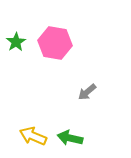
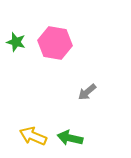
green star: rotated 24 degrees counterclockwise
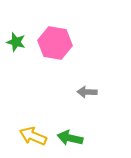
gray arrow: rotated 42 degrees clockwise
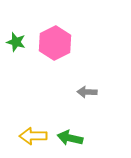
pink hexagon: rotated 24 degrees clockwise
yellow arrow: rotated 24 degrees counterclockwise
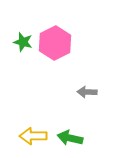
green star: moved 7 px right
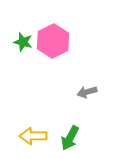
pink hexagon: moved 2 px left, 2 px up
gray arrow: rotated 18 degrees counterclockwise
green arrow: rotated 75 degrees counterclockwise
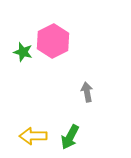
green star: moved 10 px down
gray arrow: rotated 96 degrees clockwise
green arrow: moved 1 px up
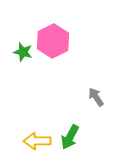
gray arrow: moved 9 px right, 5 px down; rotated 24 degrees counterclockwise
yellow arrow: moved 4 px right, 5 px down
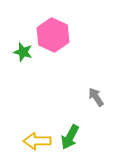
pink hexagon: moved 6 px up; rotated 8 degrees counterclockwise
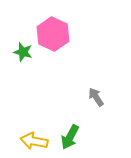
pink hexagon: moved 1 px up
yellow arrow: moved 3 px left; rotated 12 degrees clockwise
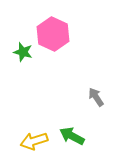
green arrow: moved 2 px right, 1 px up; rotated 90 degrees clockwise
yellow arrow: rotated 28 degrees counterclockwise
